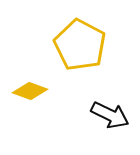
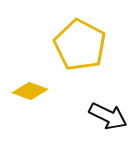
black arrow: moved 2 px left, 1 px down
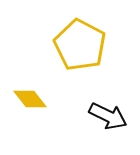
yellow diamond: moved 8 px down; rotated 32 degrees clockwise
